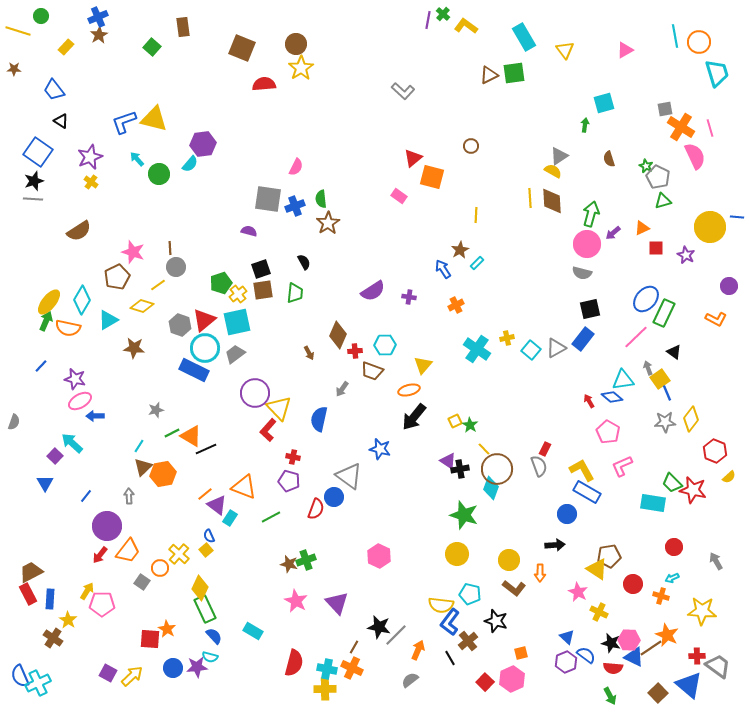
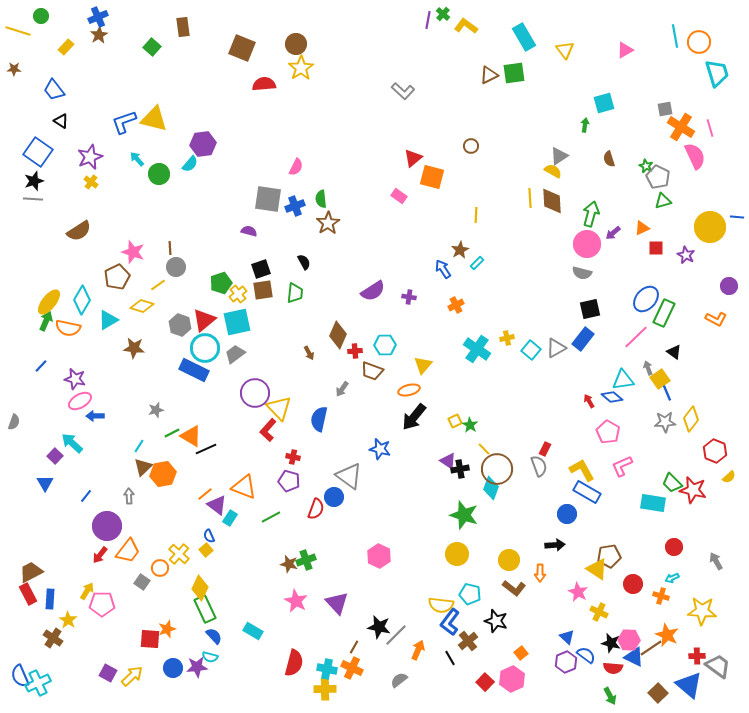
orange star at (167, 629): rotated 24 degrees clockwise
orange square at (521, 653): rotated 24 degrees counterclockwise
gray semicircle at (410, 680): moved 11 px left
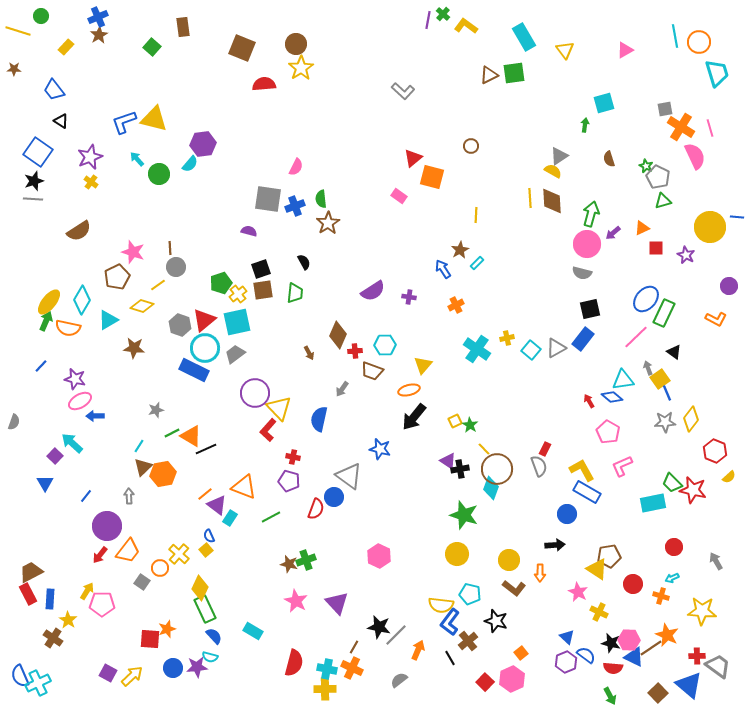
cyan rectangle at (653, 503): rotated 20 degrees counterclockwise
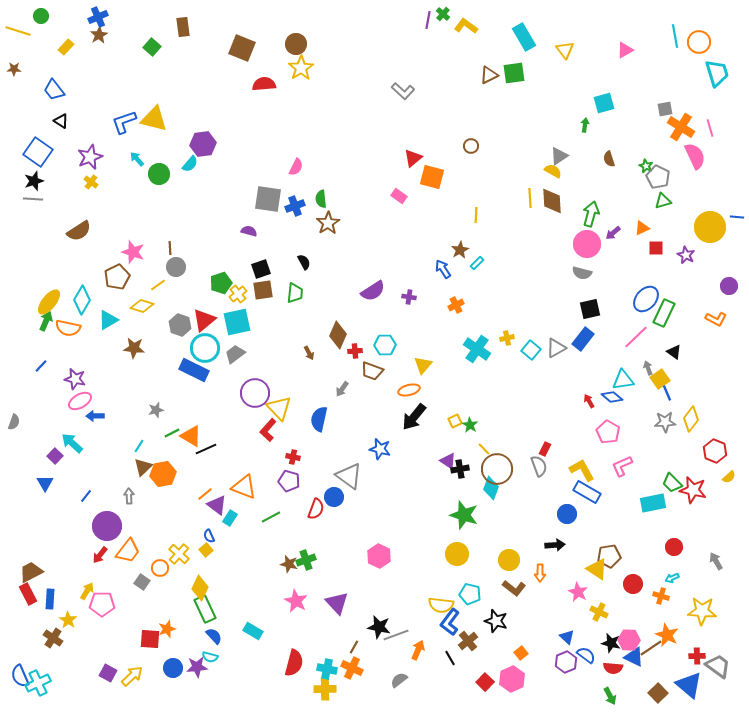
gray line at (396, 635): rotated 25 degrees clockwise
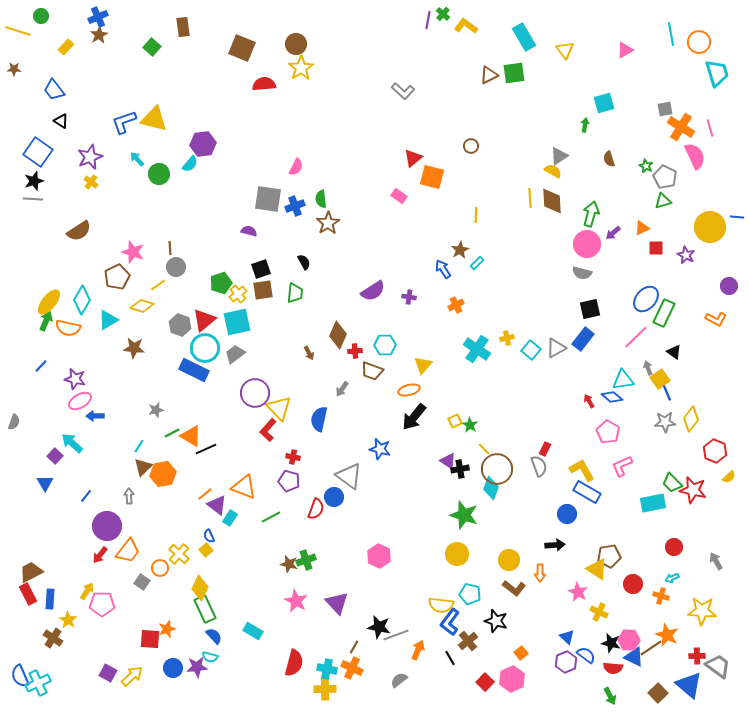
cyan line at (675, 36): moved 4 px left, 2 px up
gray pentagon at (658, 177): moved 7 px right
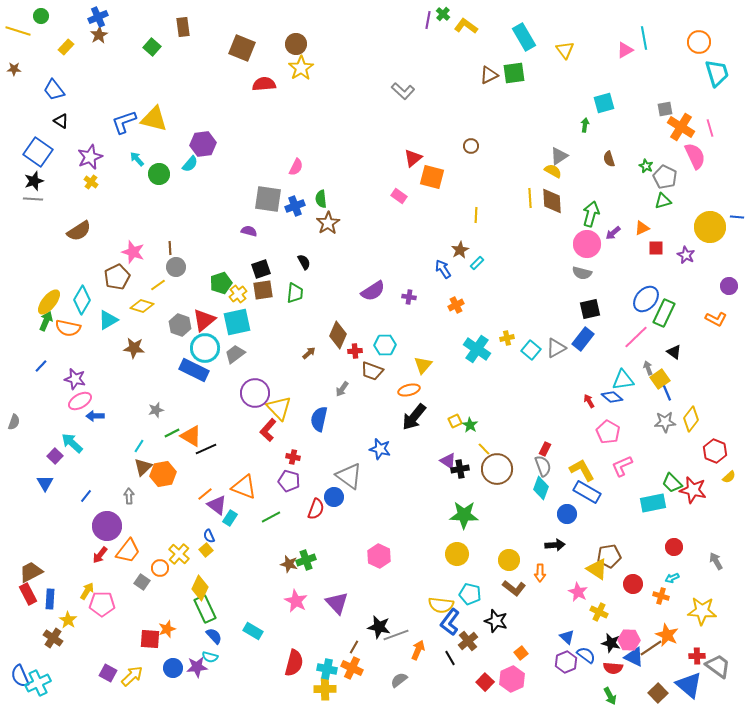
cyan line at (671, 34): moved 27 px left, 4 px down
brown arrow at (309, 353): rotated 104 degrees counterclockwise
gray semicircle at (539, 466): moved 4 px right
cyan diamond at (491, 488): moved 50 px right
green star at (464, 515): rotated 16 degrees counterclockwise
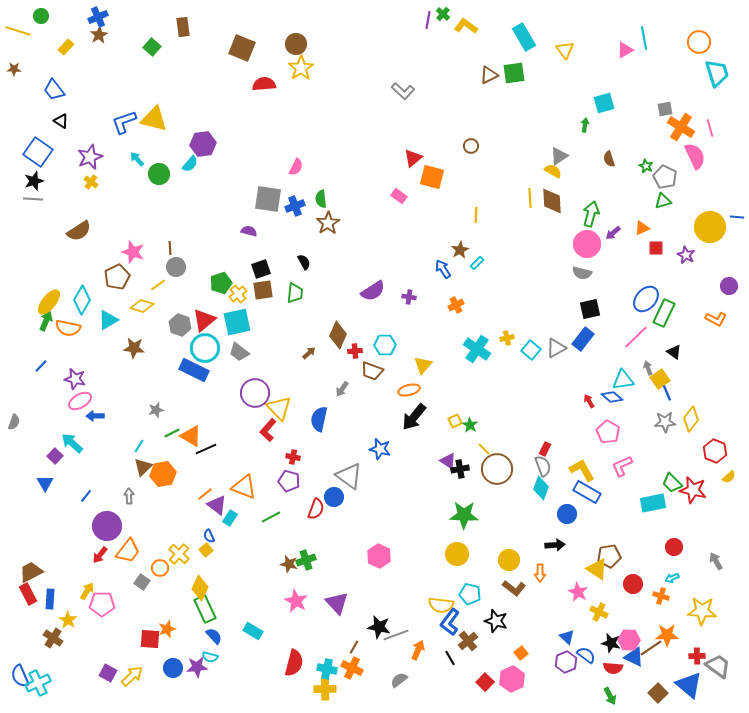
gray trapezoid at (235, 354): moved 4 px right, 2 px up; rotated 105 degrees counterclockwise
orange star at (667, 635): rotated 25 degrees counterclockwise
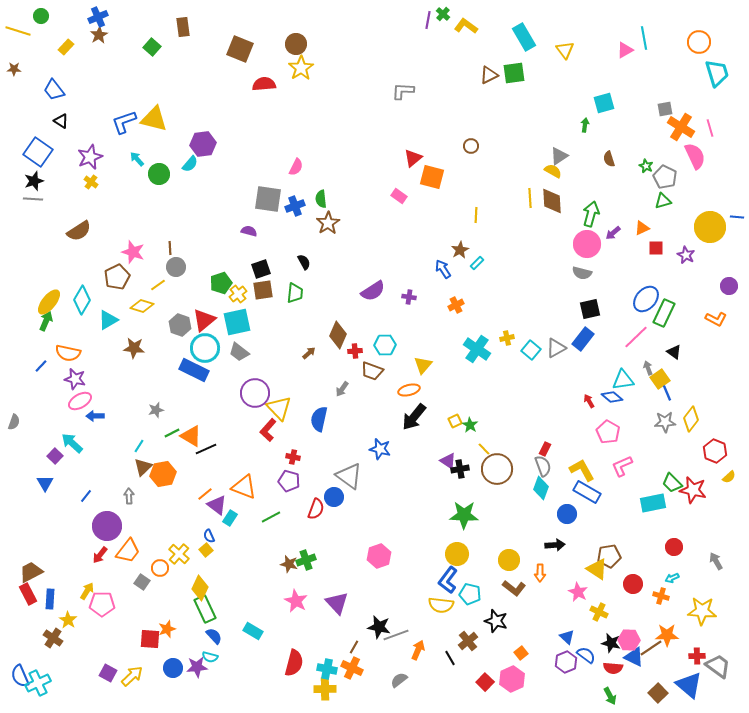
brown square at (242, 48): moved 2 px left, 1 px down
gray L-shape at (403, 91): rotated 140 degrees clockwise
orange semicircle at (68, 328): moved 25 px down
pink hexagon at (379, 556): rotated 15 degrees clockwise
blue L-shape at (450, 622): moved 2 px left, 42 px up
